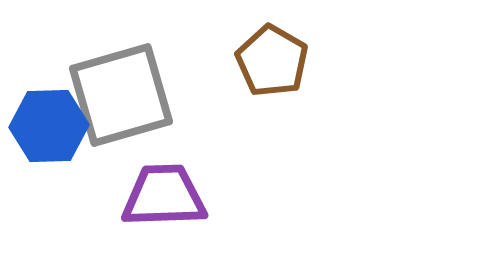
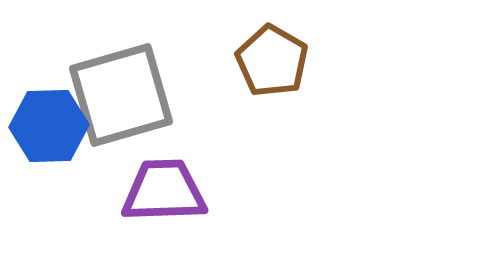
purple trapezoid: moved 5 px up
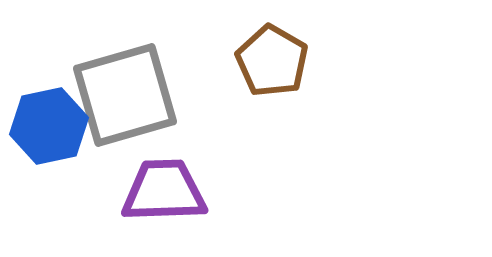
gray square: moved 4 px right
blue hexagon: rotated 10 degrees counterclockwise
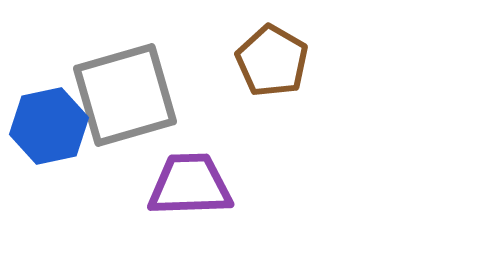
purple trapezoid: moved 26 px right, 6 px up
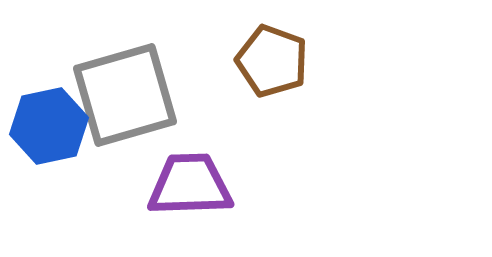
brown pentagon: rotated 10 degrees counterclockwise
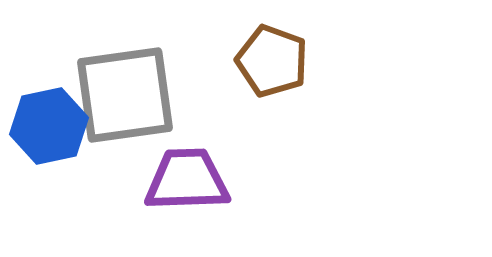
gray square: rotated 8 degrees clockwise
purple trapezoid: moved 3 px left, 5 px up
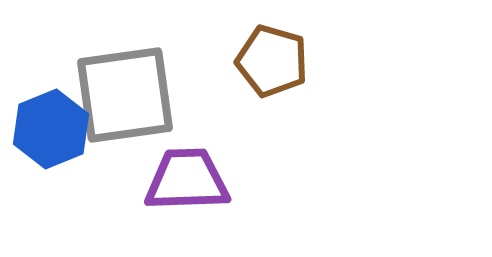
brown pentagon: rotated 4 degrees counterclockwise
blue hexagon: moved 2 px right, 3 px down; rotated 10 degrees counterclockwise
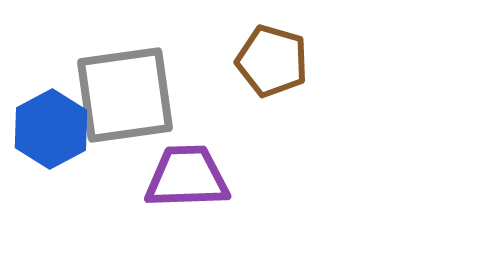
blue hexagon: rotated 6 degrees counterclockwise
purple trapezoid: moved 3 px up
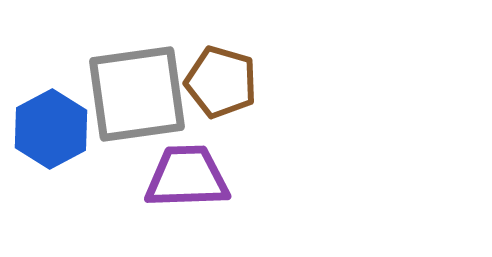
brown pentagon: moved 51 px left, 21 px down
gray square: moved 12 px right, 1 px up
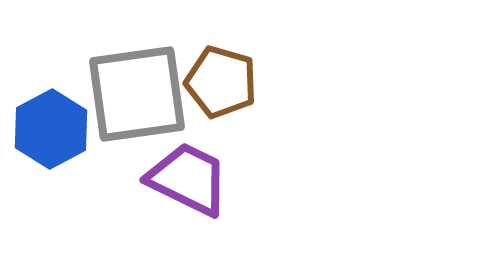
purple trapezoid: moved 1 px right, 2 px down; rotated 28 degrees clockwise
